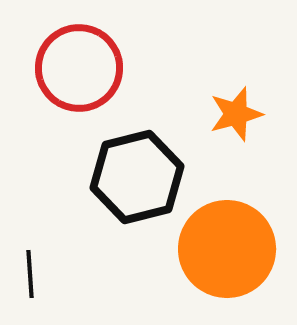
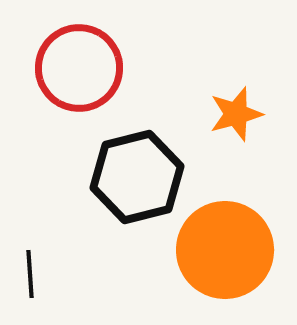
orange circle: moved 2 px left, 1 px down
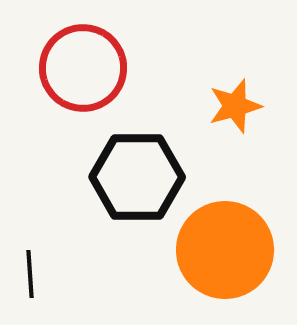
red circle: moved 4 px right
orange star: moved 1 px left, 8 px up
black hexagon: rotated 14 degrees clockwise
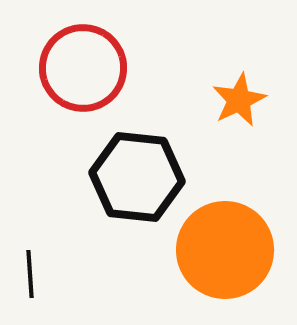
orange star: moved 4 px right, 6 px up; rotated 10 degrees counterclockwise
black hexagon: rotated 6 degrees clockwise
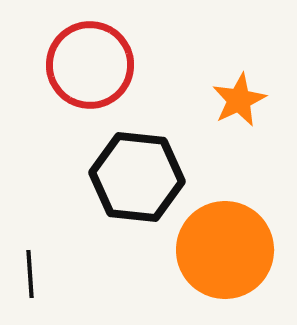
red circle: moved 7 px right, 3 px up
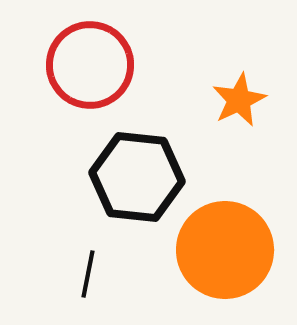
black line: moved 58 px right; rotated 15 degrees clockwise
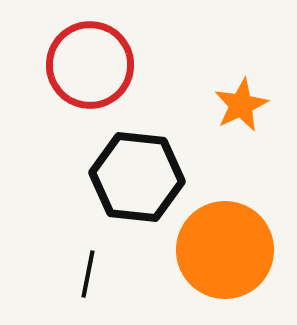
orange star: moved 2 px right, 5 px down
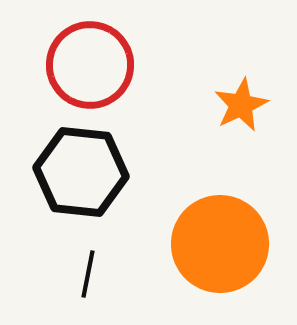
black hexagon: moved 56 px left, 5 px up
orange circle: moved 5 px left, 6 px up
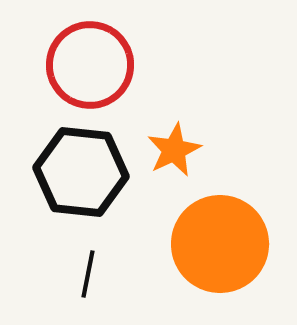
orange star: moved 67 px left, 45 px down
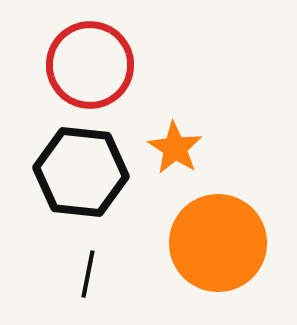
orange star: moved 1 px right, 2 px up; rotated 14 degrees counterclockwise
orange circle: moved 2 px left, 1 px up
